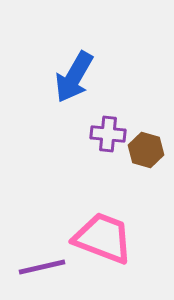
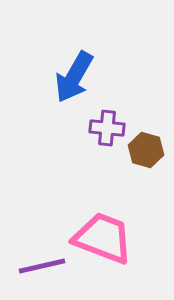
purple cross: moved 1 px left, 6 px up
purple line: moved 1 px up
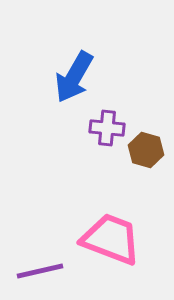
pink trapezoid: moved 8 px right, 1 px down
purple line: moved 2 px left, 5 px down
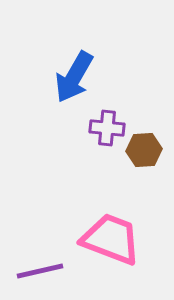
brown hexagon: moved 2 px left; rotated 20 degrees counterclockwise
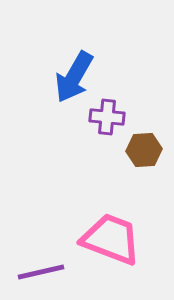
purple cross: moved 11 px up
purple line: moved 1 px right, 1 px down
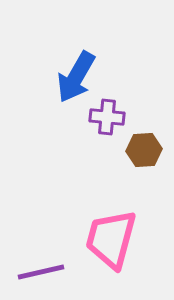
blue arrow: moved 2 px right
pink trapezoid: rotated 96 degrees counterclockwise
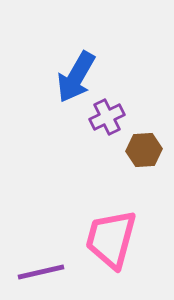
purple cross: rotated 32 degrees counterclockwise
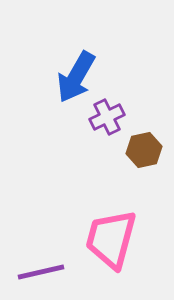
brown hexagon: rotated 8 degrees counterclockwise
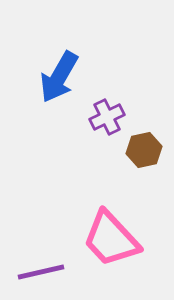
blue arrow: moved 17 px left
pink trapezoid: rotated 58 degrees counterclockwise
